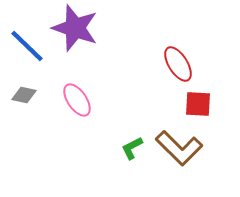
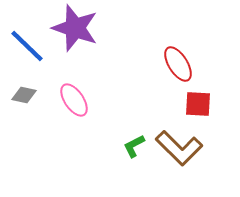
pink ellipse: moved 3 px left
green L-shape: moved 2 px right, 2 px up
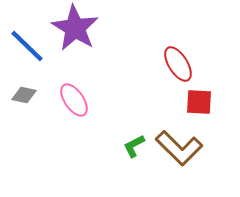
purple star: rotated 12 degrees clockwise
red square: moved 1 px right, 2 px up
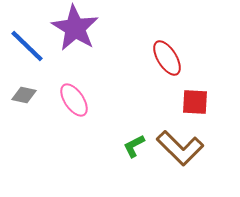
red ellipse: moved 11 px left, 6 px up
red square: moved 4 px left
brown L-shape: moved 1 px right
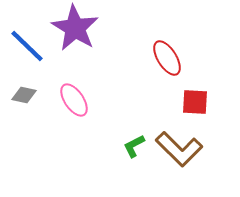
brown L-shape: moved 1 px left, 1 px down
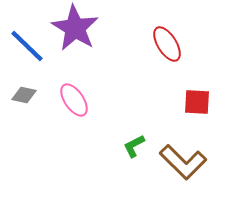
red ellipse: moved 14 px up
red square: moved 2 px right
brown L-shape: moved 4 px right, 13 px down
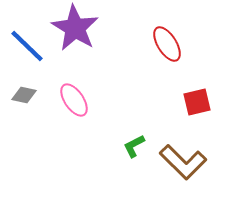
red square: rotated 16 degrees counterclockwise
